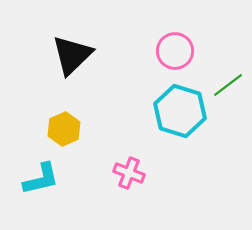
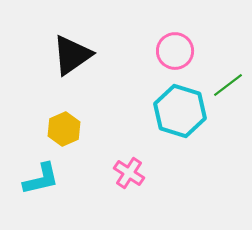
black triangle: rotated 9 degrees clockwise
pink cross: rotated 12 degrees clockwise
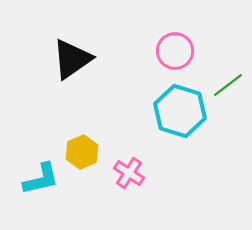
black triangle: moved 4 px down
yellow hexagon: moved 18 px right, 23 px down
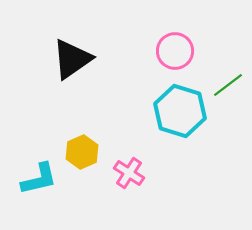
cyan L-shape: moved 2 px left
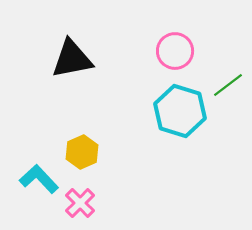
black triangle: rotated 24 degrees clockwise
pink cross: moved 49 px left, 30 px down; rotated 12 degrees clockwise
cyan L-shape: rotated 120 degrees counterclockwise
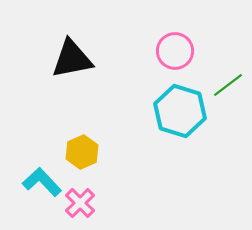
cyan L-shape: moved 3 px right, 3 px down
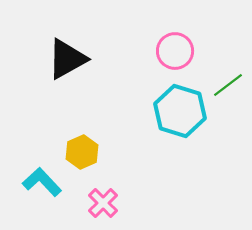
black triangle: moved 5 px left; rotated 18 degrees counterclockwise
pink cross: moved 23 px right
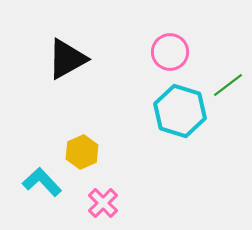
pink circle: moved 5 px left, 1 px down
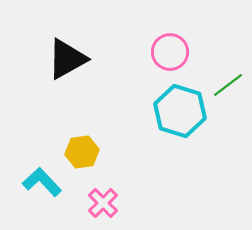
yellow hexagon: rotated 16 degrees clockwise
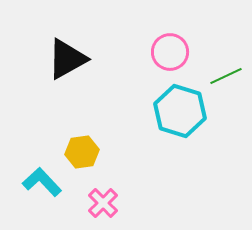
green line: moved 2 px left, 9 px up; rotated 12 degrees clockwise
